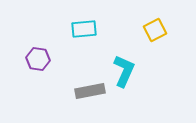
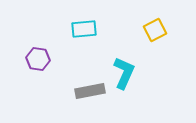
cyan L-shape: moved 2 px down
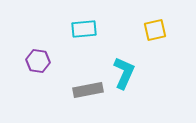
yellow square: rotated 15 degrees clockwise
purple hexagon: moved 2 px down
gray rectangle: moved 2 px left, 1 px up
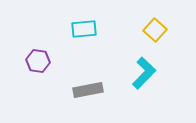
yellow square: rotated 35 degrees counterclockwise
cyan L-shape: moved 20 px right; rotated 20 degrees clockwise
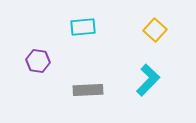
cyan rectangle: moved 1 px left, 2 px up
cyan L-shape: moved 4 px right, 7 px down
gray rectangle: rotated 8 degrees clockwise
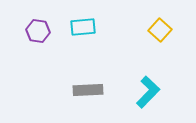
yellow square: moved 5 px right
purple hexagon: moved 30 px up
cyan L-shape: moved 12 px down
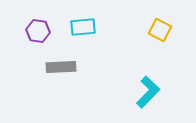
yellow square: rotated 15 degrees counterclockwise
gray rectangle: moved 27 px left, 23 px up
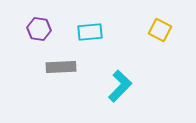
cyan rectangle: moved 7 px right, 5 px down
purple hexagon: moved 1 px right, 2 px up
cyan L-shape: moved 28 px left, 6 px up
